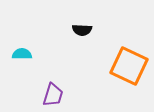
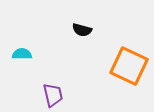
black semicircle: rotated 12 degrees clockwise
purple trapezoid: rotated 30 degrees counterclockwise
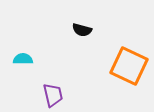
cyan semicircle: moved 1 px right, 5 px down
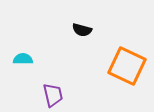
orange square: moved 2 px left
